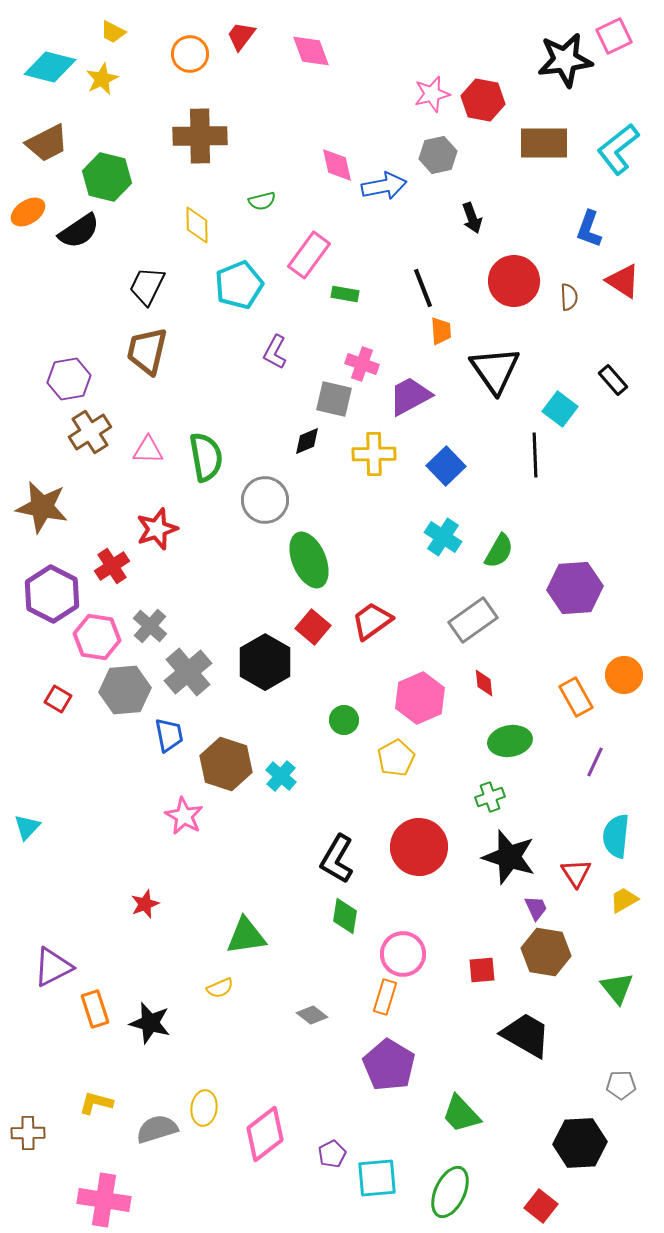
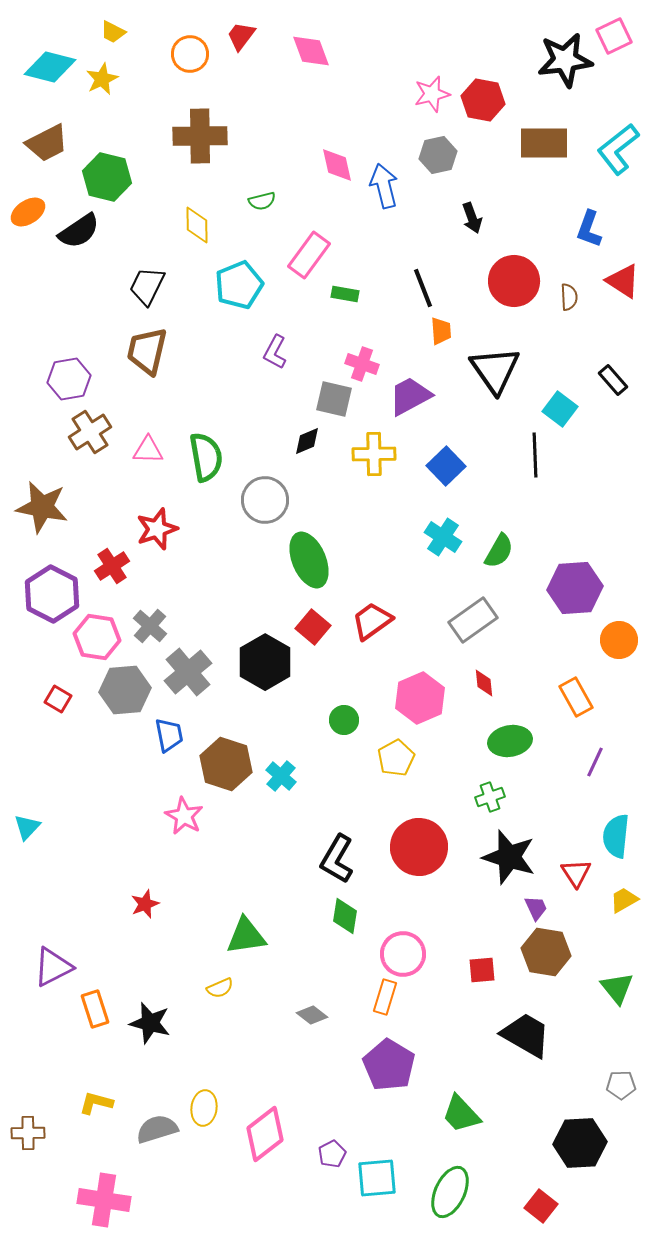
blue arrow at (384, 186): rotated 93 degrees counterclockwise
orange circle at (624, 675): moved 5 px left, 35 px up
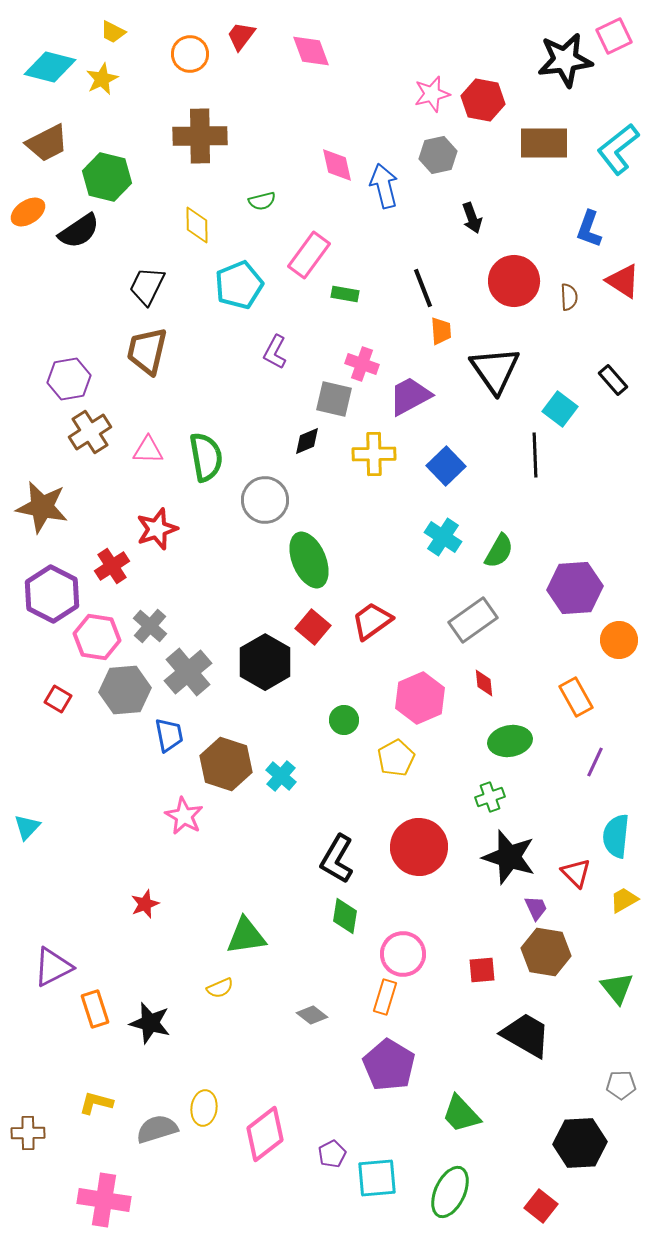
red triangle at (576, 873): rotated 12 degrees counterclockwise
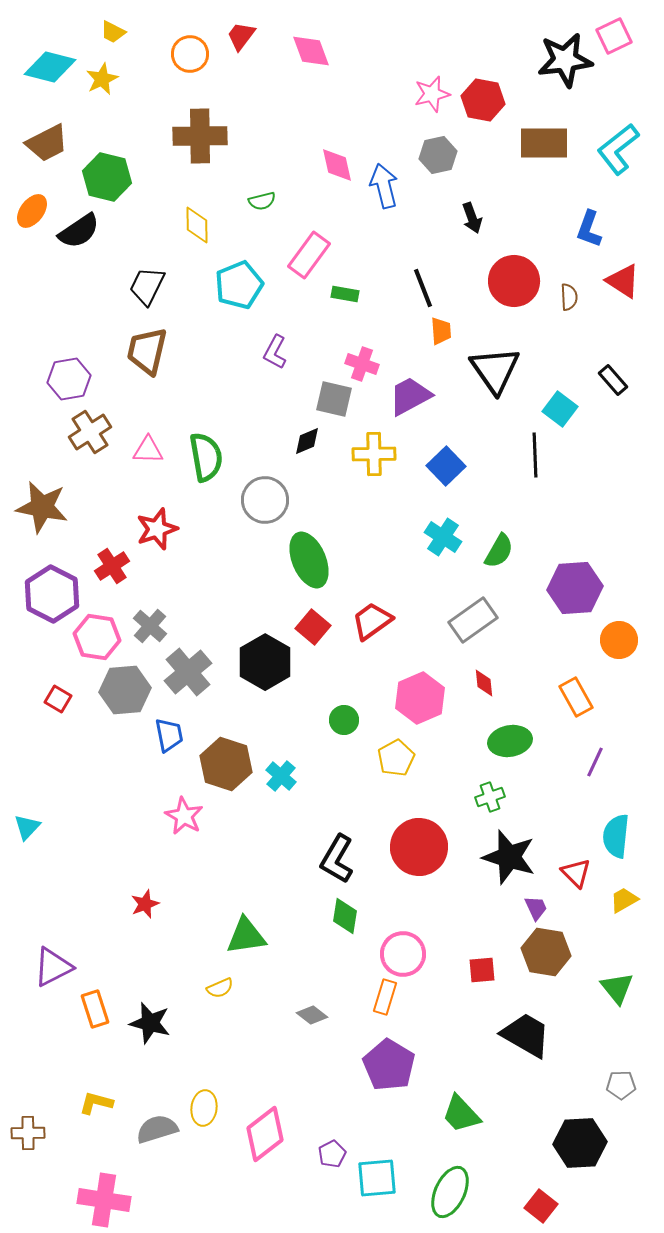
orange ellipse at (28, 212): moved 4 px right, 1 px up; rotated 20 degrees counterclockwise
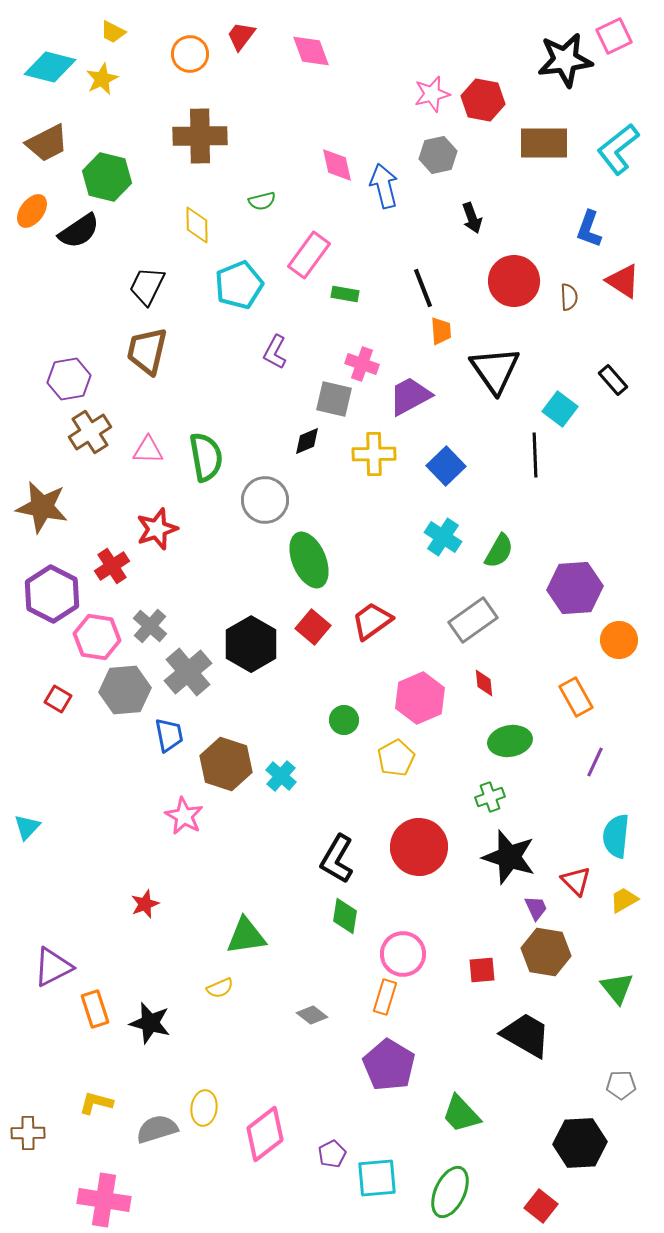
black hexagon at (265, 662): moved 14 px left, 18 px up
red triangle at (576, 873): moved 8 px down
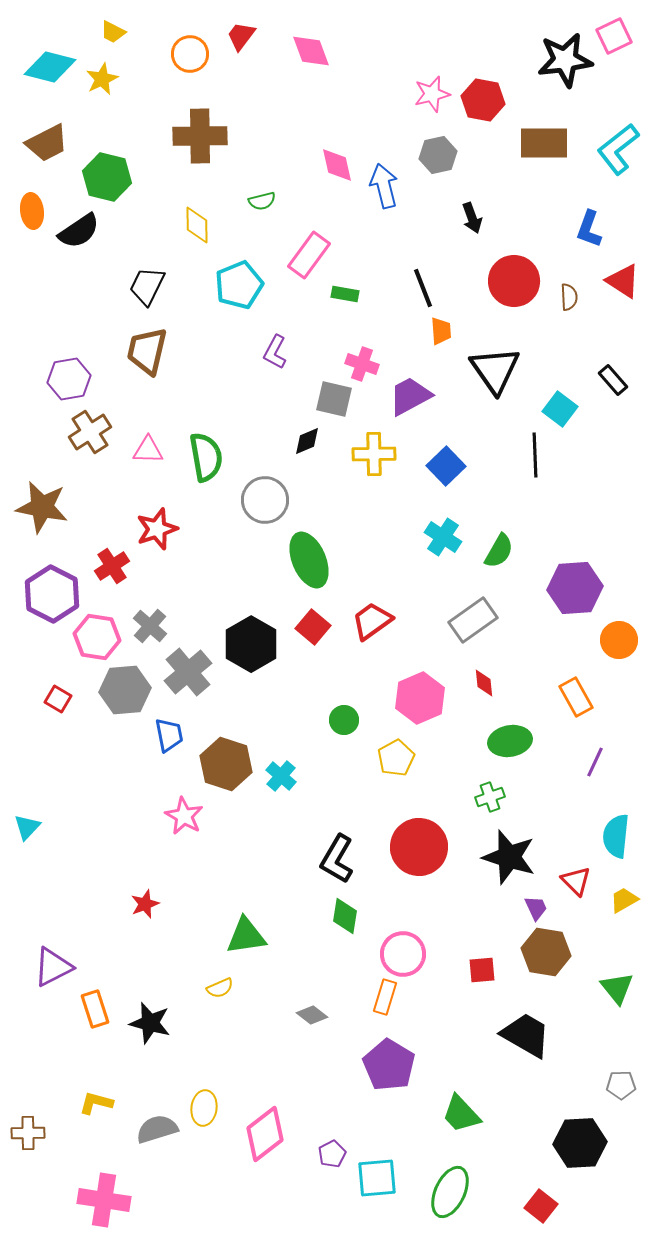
orange ellipse at (32, 211): rotated 44 degrees counterclockwise
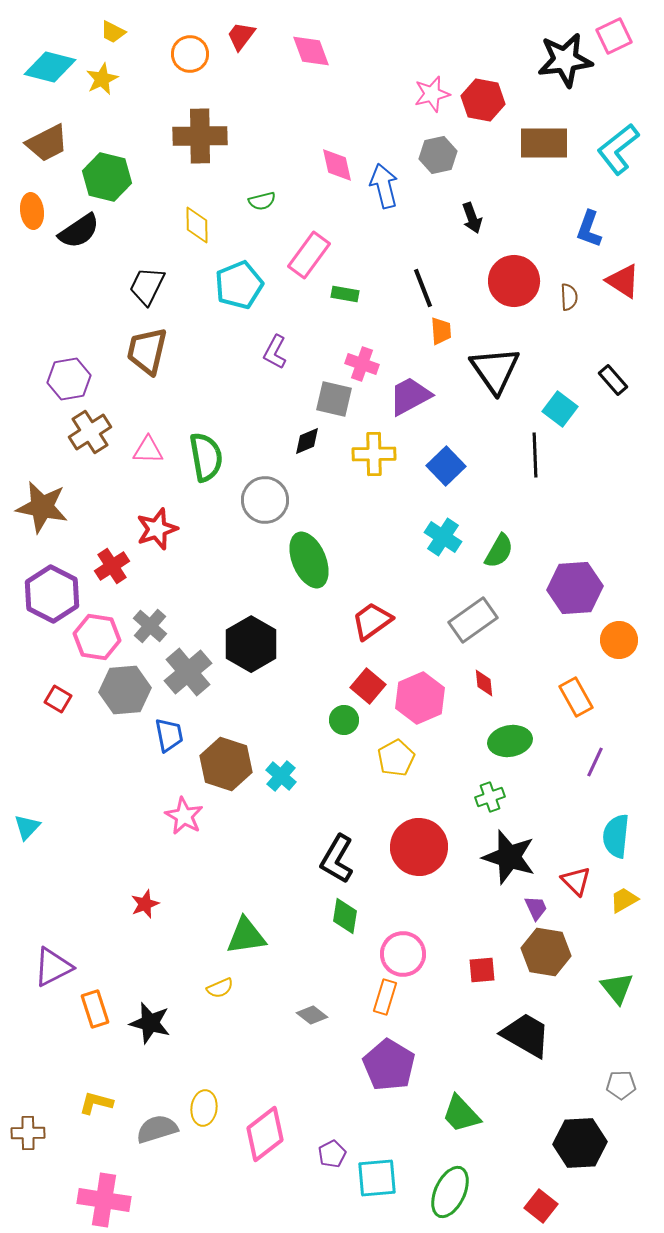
red square at (313, 627): moved 55 px right, 59 px down
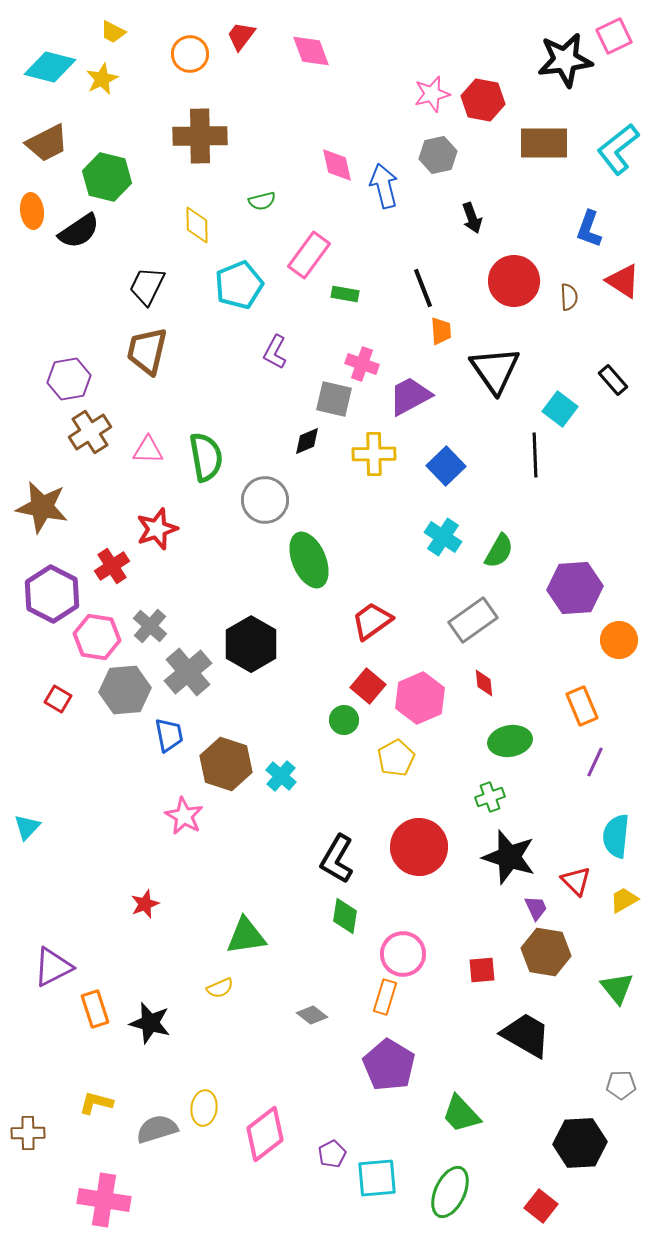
orange rectangle at (576, 697): moved 6 px right, 9 px down; rotated 6 degrees clockwise
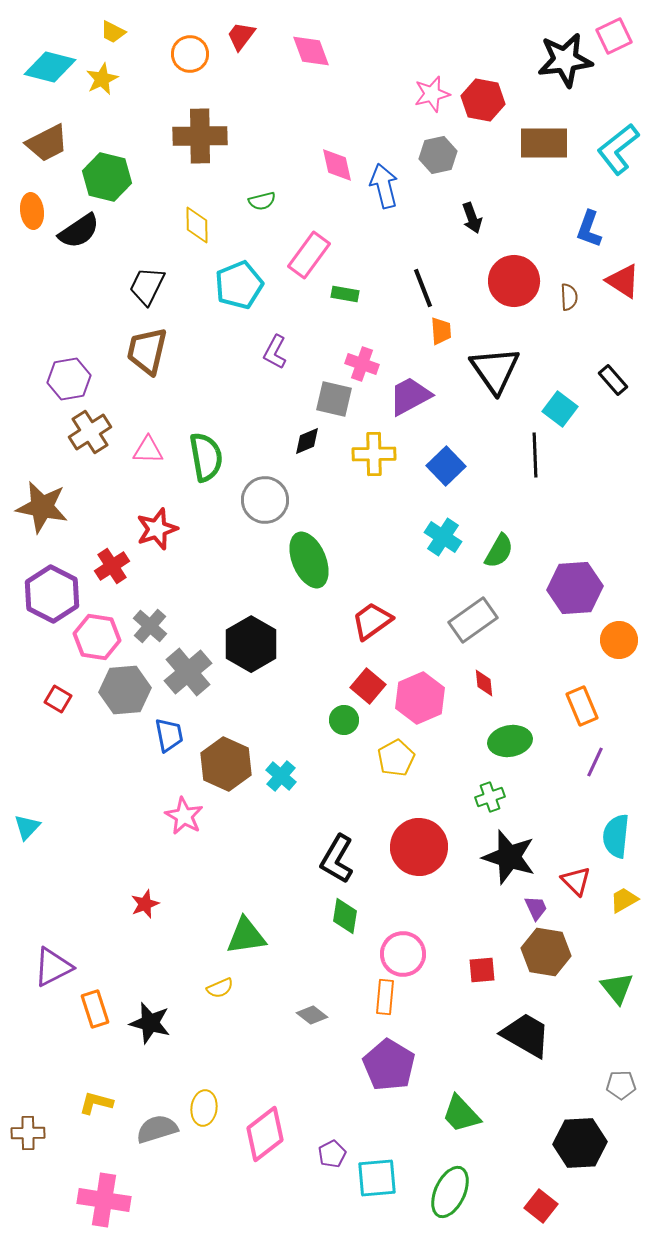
brown hexagon at (226, 764): rotated 6 degrees clockwise
orange rectangle at (385, 997): rotated 12 degrees counterclockwise
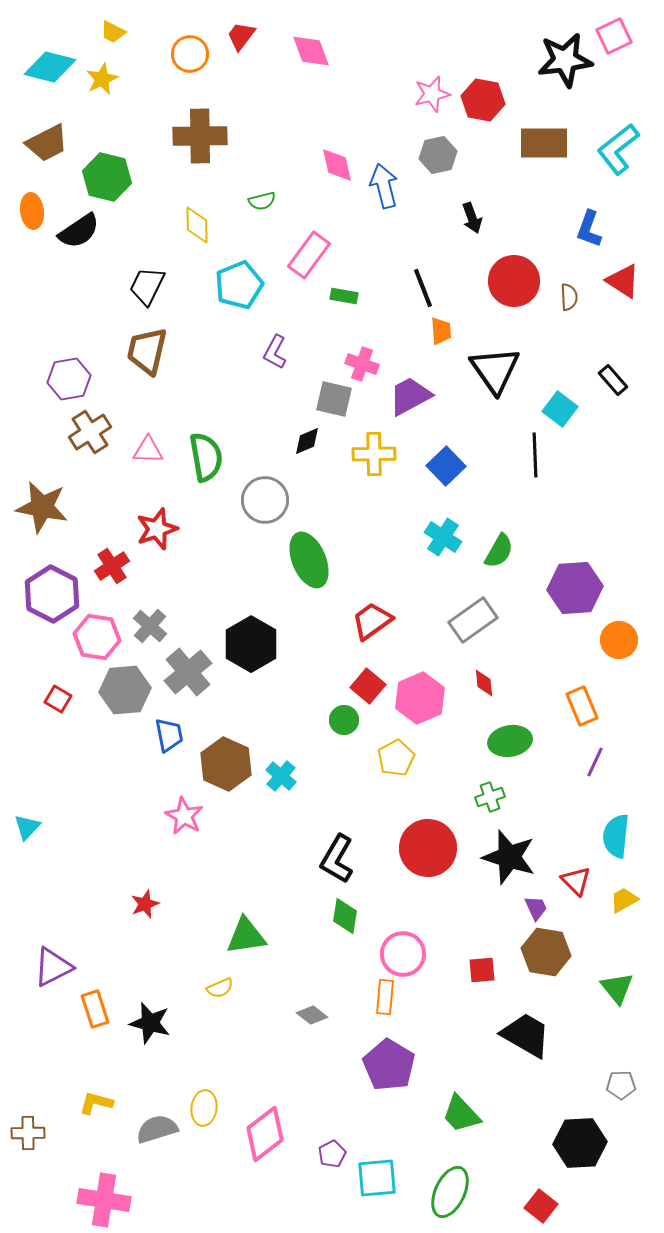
green rectangle at (345, 294): moved 1 px left, 2 px down
red circle at (419, 847): moved 9 px right, 1 px down
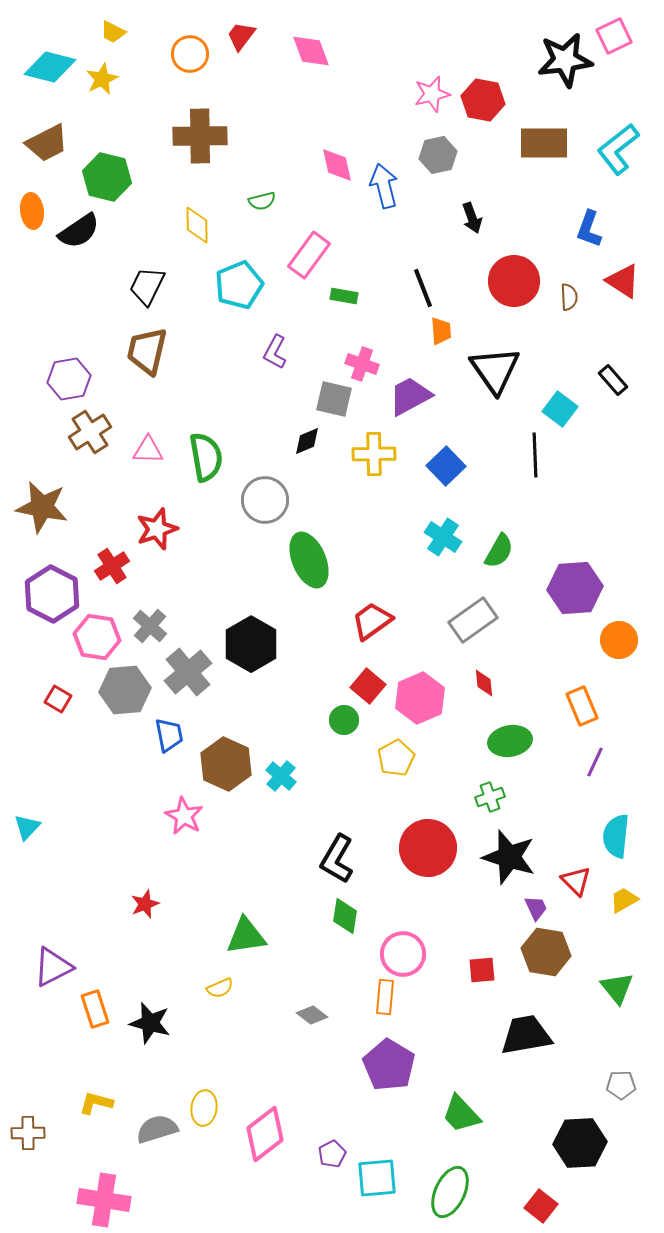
black trapezoid at (526, 1035): rotated 40 degrees counterclockwise
